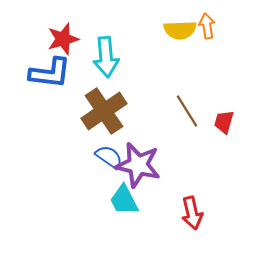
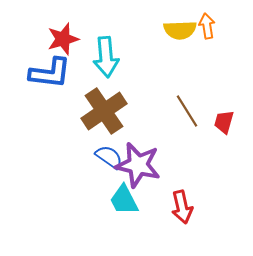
red arrow: moved 10 px left, 6 px up
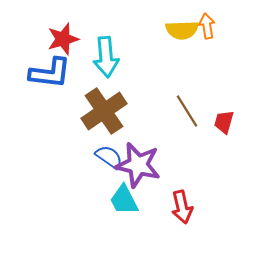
yellow semicircle: moved 2 px right
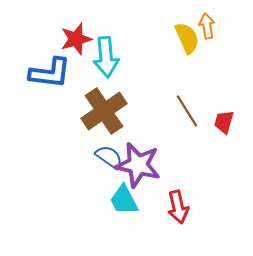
yellow semicircle: moved 5 px right, 8 px down; rotated 112 degrees counterclockwise
red star: moved 13 px right
red arrow: moved 4 px left
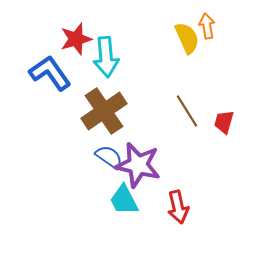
blue L-shape: rotated 132 degrees counterclockwise
